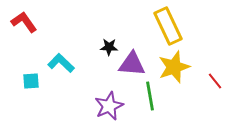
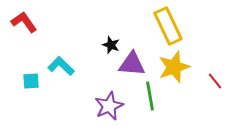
black star: moved 2 px right, 2 px up; rotated 18 degrees clockwise
cyan L-shape: moved 3 px down
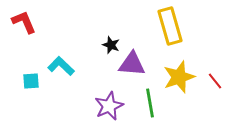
red L-shape: rotated 12 degrees clockwise
yellow rectangle: moved 2 px right; rotated 9 degrees clockwise
yellow star: moved 5 px right, 10 px down
green line: moved 7 px down
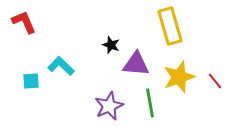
purple triangle: moved 4 px right
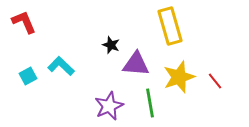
cyan square: moved 3 px left, 5 px up; rotated 24 degrees counterclockwise
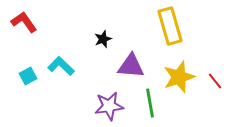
red L-shape: rotated 12 degrees counterclockwise
black star: moved 8 px left, 6 px up; rotated 30 degrees clockwise
purple triangle: moved 5 px left, 2 px down
purple star: rotated 16 degrees clockwise
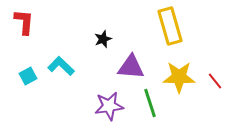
red L-shape: rotated 40 degrees clockwise
purple triangle: moved 1 px down
yellow star: rotated 20 degrees clockwise
green line: rotated 8 degrees counterclockwise
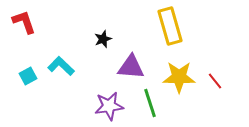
red L-shape: rotated 24 degrees counterclockwise
